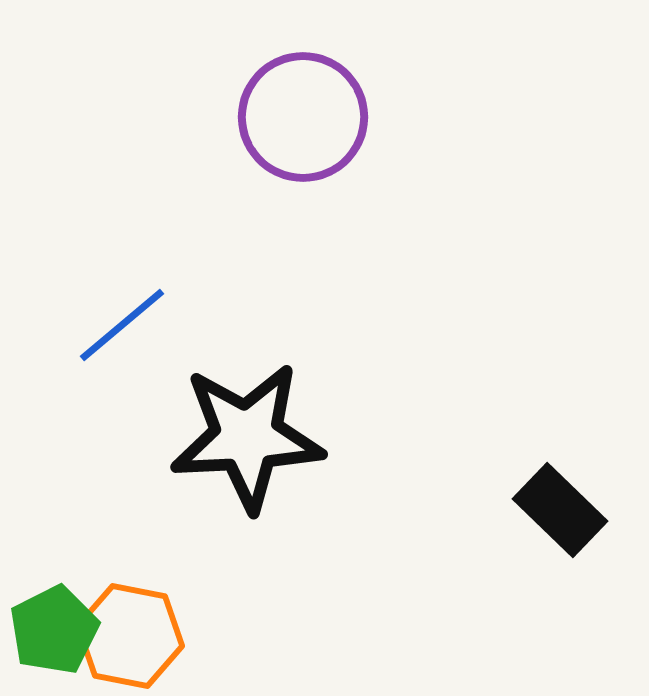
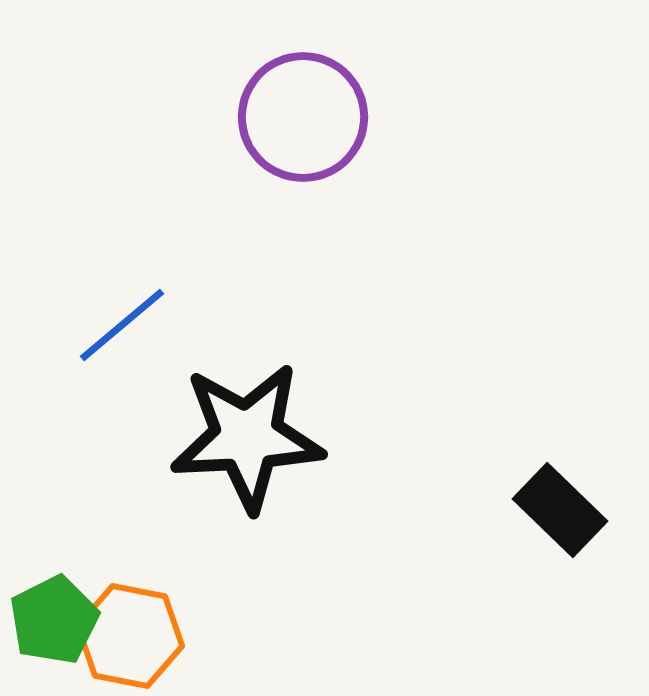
green pentagon: moved 10 px up
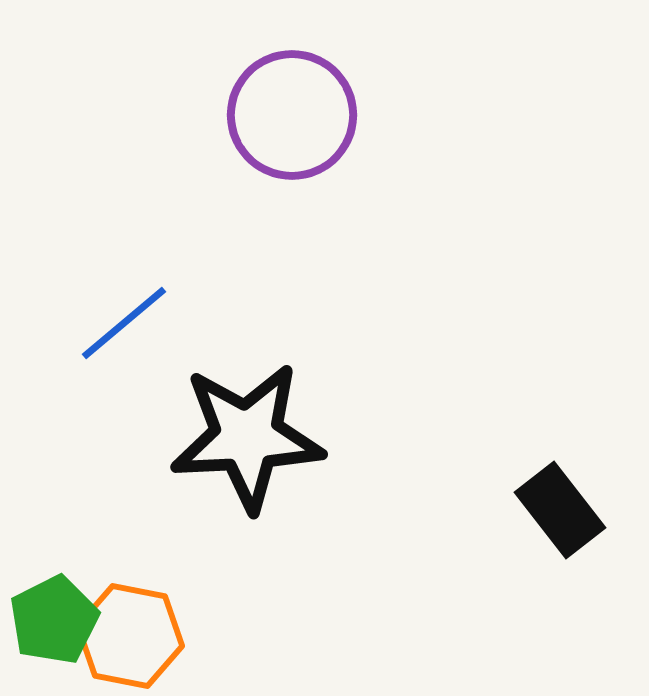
purple circle: moved 11 px left, 2 px up
blue line: moved 2 px right, 2 px up
black rectangle: rotated 8 degrees clockwise
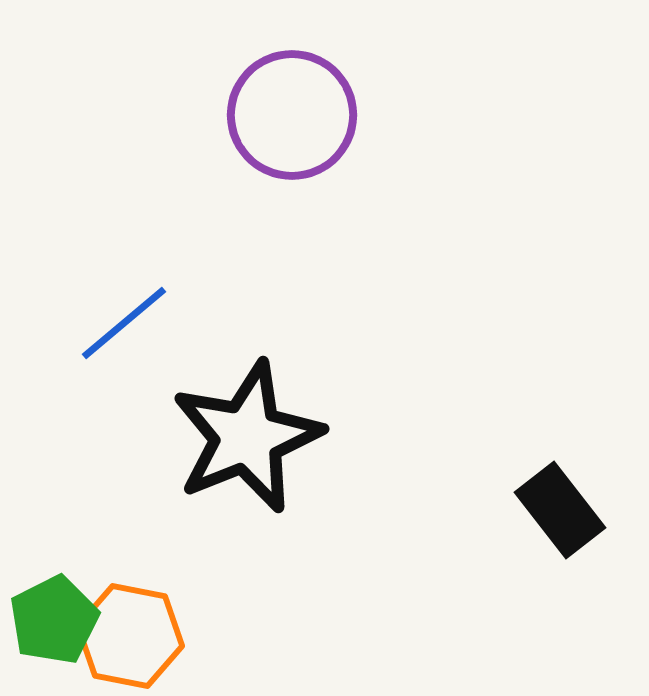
black star: rotated 19 degrees counterclockwise
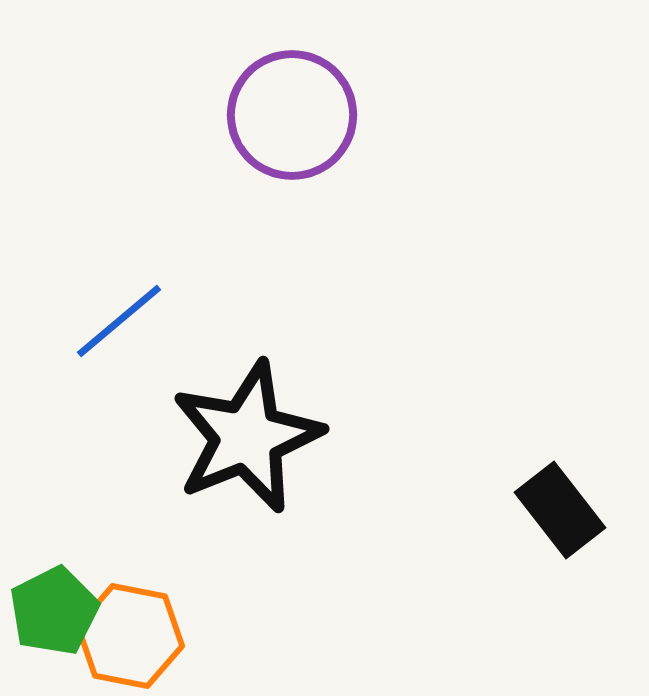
blue line: moved 5 px left, 2 px up
green pentagon: moved 9 px up
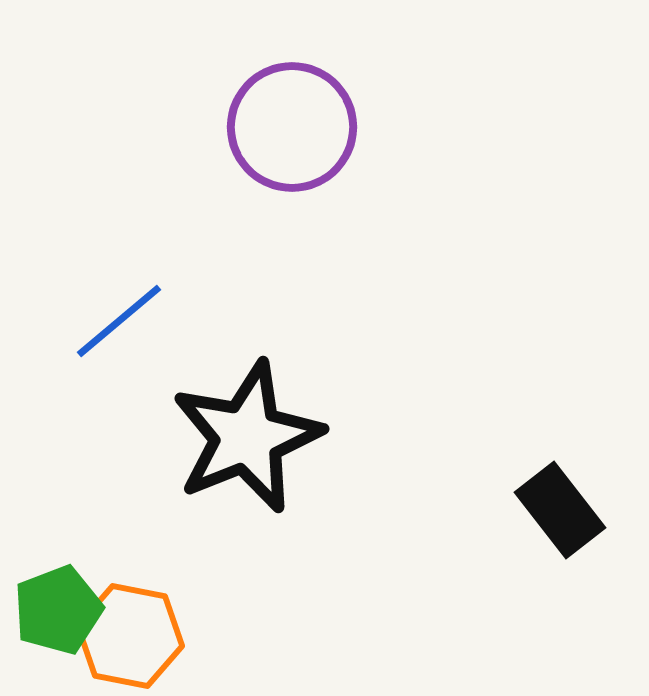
purple circle: moved 12 px down
green pentagon: moved 4 px right, 1 px up; rotated 6 degrees clockwise
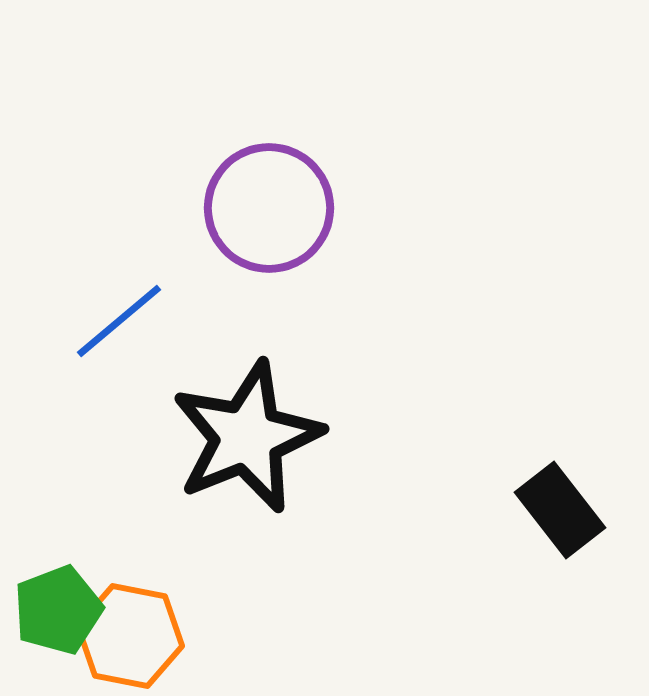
purple circle: moved 23 px left, 81 px down
